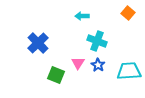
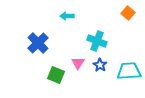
cyan arrow: moved 15 px left
blue star: moved 2 px right
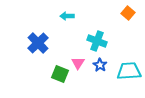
green square: moved 4 px right, 1 px up
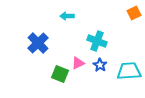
orange square: moved 6 px right; rotated 24 degrees clockwise
pink triangle: rotated 32 degrees clockwise
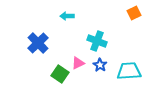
green square: rotated 12 degrees clockwise
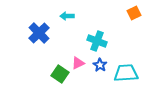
blue cross: moved 1 px right, 10 px up
cyan trapezoid: moved 3 px left, 2 px down
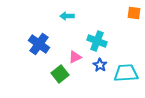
orange square: rotated 32 degrees clockwise
blue cross: moved 11 px down; rotated 10 degrees counterclockwise
pink triangle: moved 3 px left, 6 px up
green square: rotated 18 degrees clockwise
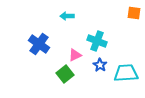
pink triangle: moved 2 px up
green square: moved 5 px right
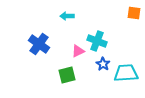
pink triangle: moved 3 px right, 4 px up
blue star: moved 3 px right, 1 px up
green square: moved 2 px right, 1 px down; rotated 24 degrees clockwise
